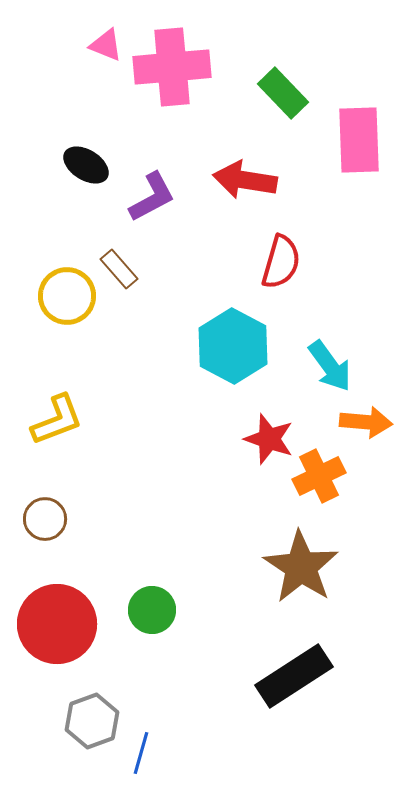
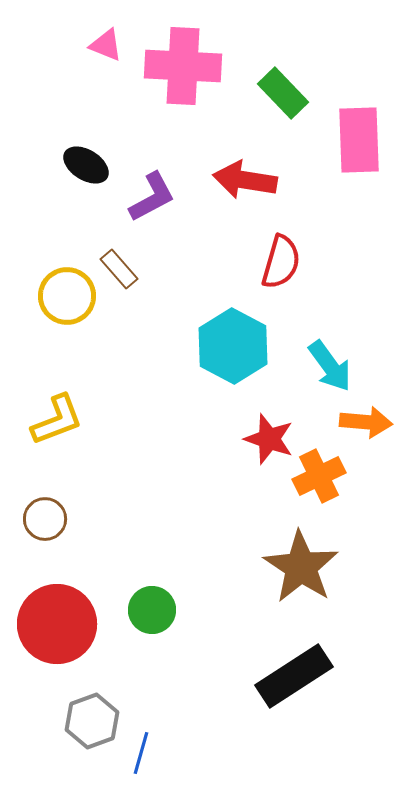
pink cross: moved 11 px right, 1 px up; rotated 8 degrees clockwise
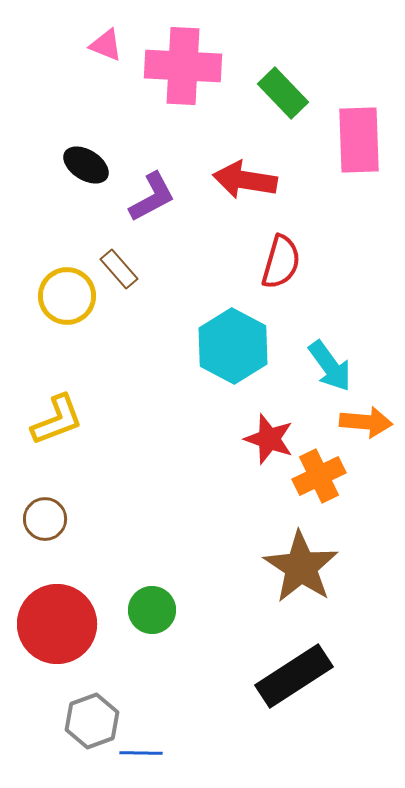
blue line: rotated 75 degrees clockwise
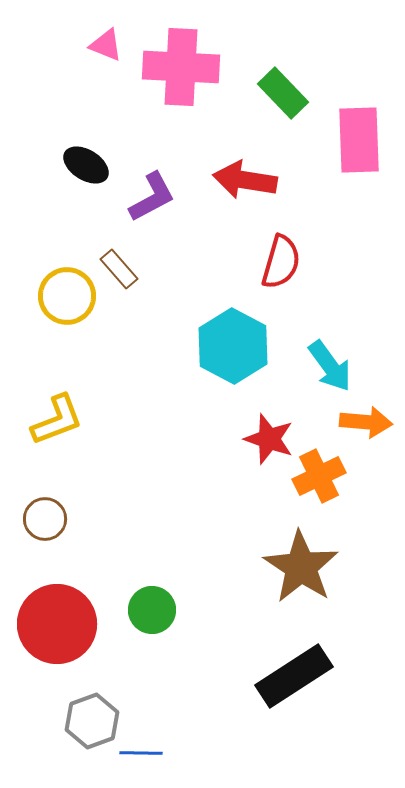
pink cross: moved 2 px left, 1 px down
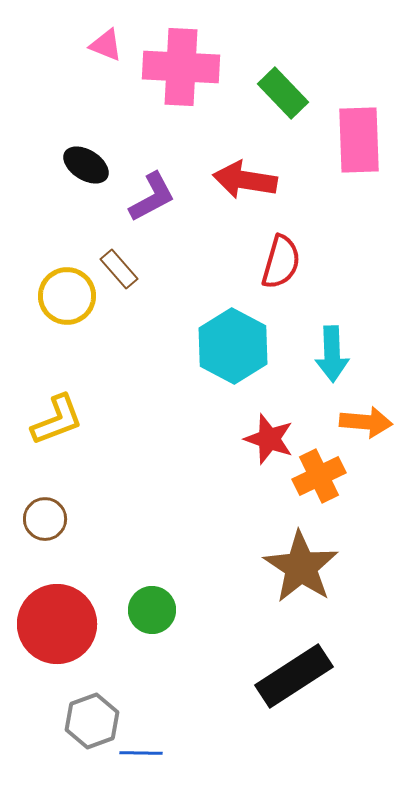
cyan arrow: moved 2 px right, 12 px up; rotated 34 degrees clockwise
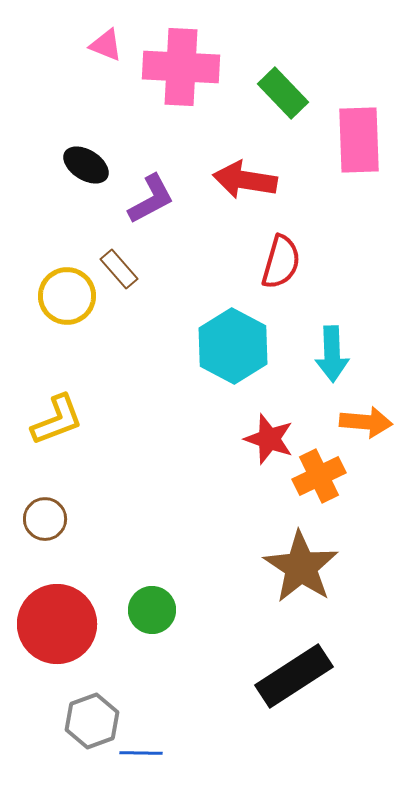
purple L-shape: moved 1 px left, 2 px down
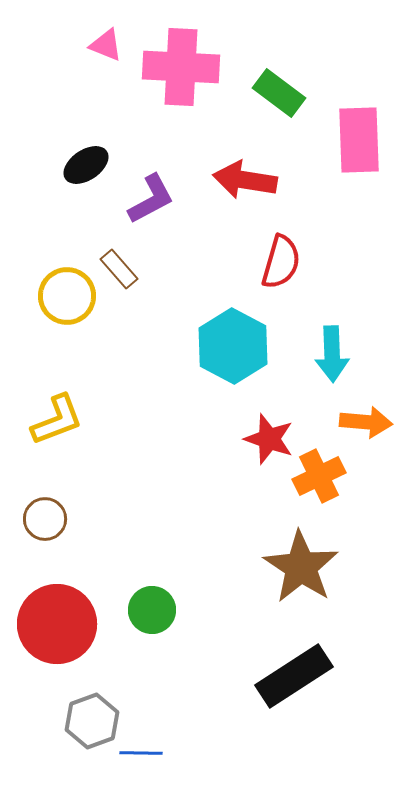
green rectangle: moved 4 px left; rotated 9 degrees counterclockwise
black ellipse: rotated 66 degrees counterclockwise
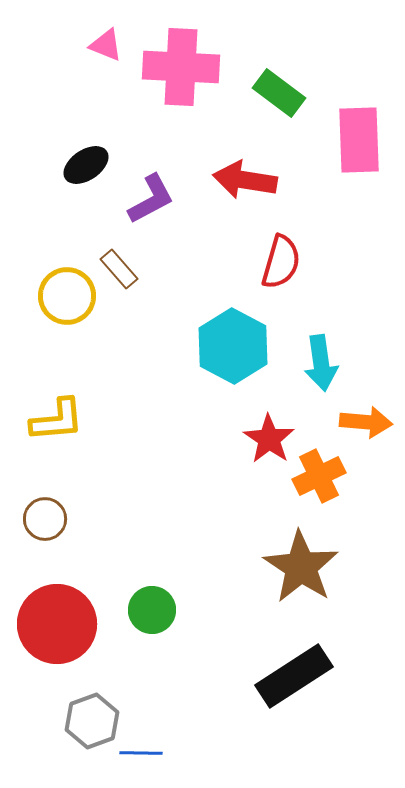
cyan arrow: moved 11 px left, 9 px down; rotated 6 degrees counterclockwise
yellow L-shape: rotated 16 degrees clockwise
red star: rotated 15 degrees clockwise
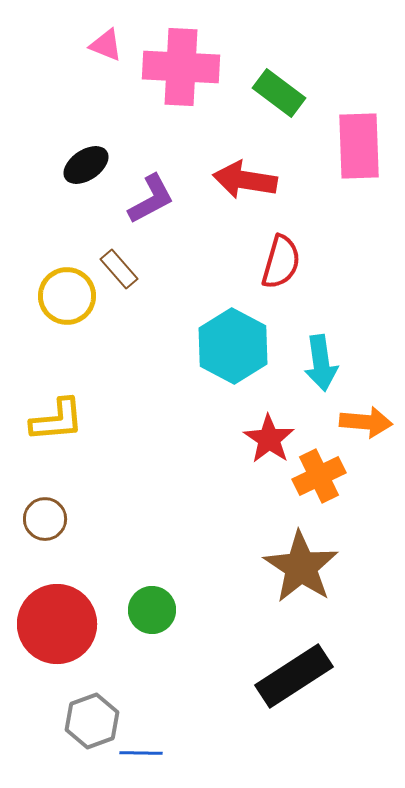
pink rectangle: moved 6 px down
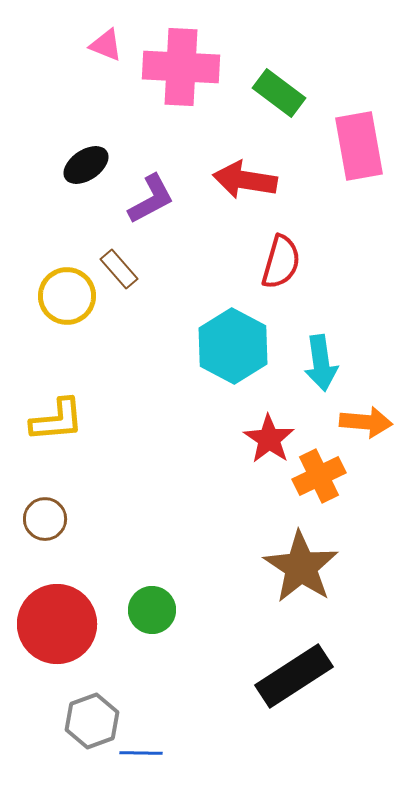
pink rectangle: rotated 8 degrees counterclockwise
